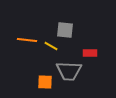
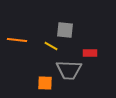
orange line: moved 10 px left
gray trapezoid: moved 1 px up
orange square: moved 1 px down
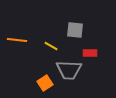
gray square: moved 10 px right
orange square: rotated 35 degrees counterclockwise
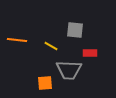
orange square: rotated 28 degrees clockwise
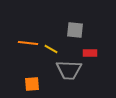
orange line: moved 11 px right, 3 px down
yellow line: moved 3 px down
orange square: moved 13 px left, 1 px down
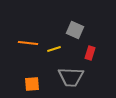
gray square: rotated 18 degrees clockwise
yellow line: moved 3 px right; rotated 48 degrees counterclockwise
red rectangle: rotated 72 degrees counterclockwise
gray trapezoid: moved 2 px right, 7 px down
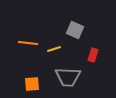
red rectangle: moved 3 px right, 2 px down
gray trapezoid: moved 3 px left
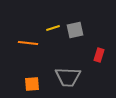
gray square: rotated 36 degrees counterclockwise
yellow line: moved 1 px left, 21 px up
red rectangle: moved 6 px right
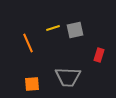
orange line: rotated 60 degrees clockwise
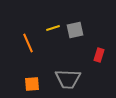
gray trapezoid: moved 2 px down
